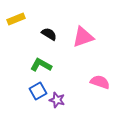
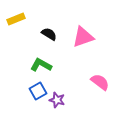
pink semicircle: rotated 18 degrees clockwise
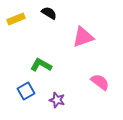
black semicircle: moved 21 px up
blue square: moved 12 px left
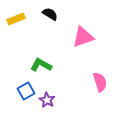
black semicircle: moved 1 px right, 1 px down
pink semicircle: rotated 36 degrees clockwise
purple star: moved 10 px left; rotated 14 degrees clockwise
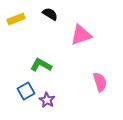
pink triangle: moved 2 px left, 2 px up
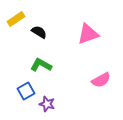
black semicircle: moved 11 px left, 18 px down
yellow rectangle: rotated 12 degrees counterclockwise
pink triangle: moved 7 px right, 1 px up
pink semicircle: moved 1 px right, 2 px up; rotated 78 degrees clockwise
purple star: moved 4 px down; rotated 14 degrees counterclockwise
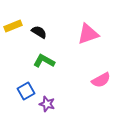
yellow rectangle: moved 3 px left, 7 px down; rotated 12 degrees clockwise
green L-shape: moved 3 px right, 4 px up
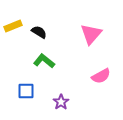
pink triangle: moved 3 px right; rotated 30 degrees counterclockwise
green L-shape: rotated 10 degrees clockwise
pink semicircle: moved 4 px up
blue square: rotated 30 degrees clockwise
purple star: moved 14 px right, 2 px up; rotated 21 degrees clockwise
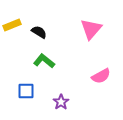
yellow rectangle: moved 1 px left, 1 px up
pink triangle: moved 5 px up
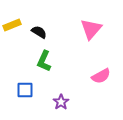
green L-shape: rotated 105 degrees counterclockwise
blue square: moved 1 px left, 1 px up
